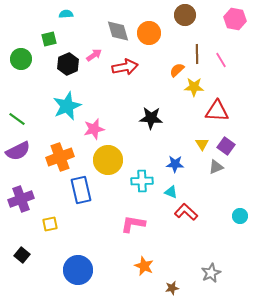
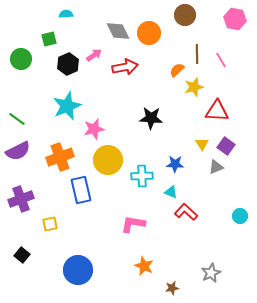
gray diamond: rotated 10 degrees counterclockwise
yellow star: rotated 18 degrees counterclockwise
cyan cross: moved 5 px up
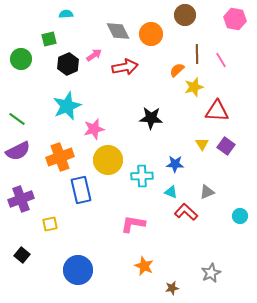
orange circle: moved 2 px right, 1 px down
gray triangle: moved 9 px left, 25 px down
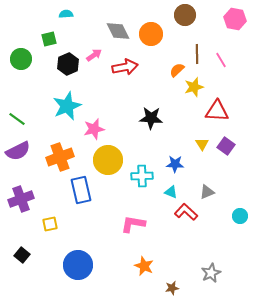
blue circle: moved 5 px up
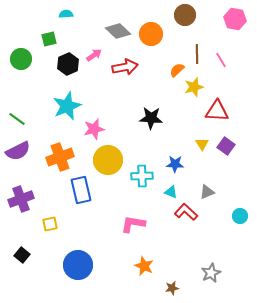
gray diamond: rotated 20 degrees counterclockwise
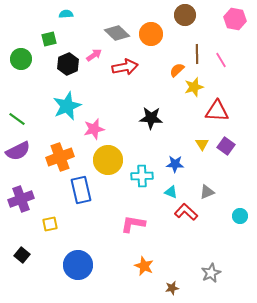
gray diamond: moved 1 px left, 2 px down
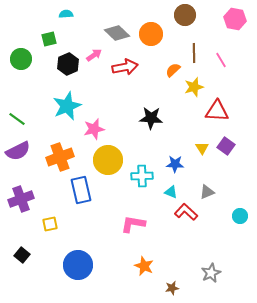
brown line: moved 3 px left, 1 px up
orange semicircle: moved 4 px left
yellow triangle: moved 4 px down
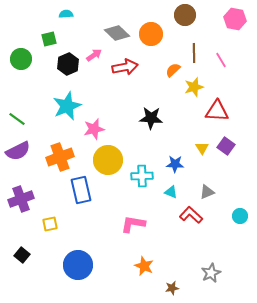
red L-shape: moved 5 px right, 3 px down
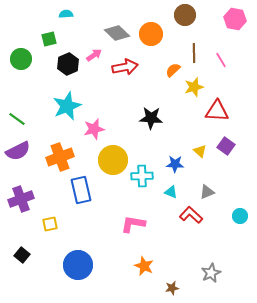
yellow triangle: moved 2 px left, 3 px down; rotated 16 degrees counterclockwise
yellow circle: moved 5 px right
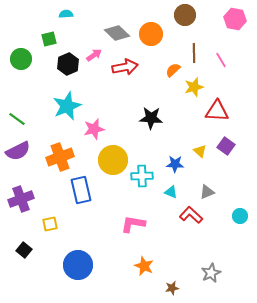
black square: moved 2 px right, 5 px up
